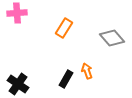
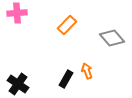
orange rectangle: moved 3 px right, 3 px up; rotated 12 degrees clockwise
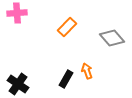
orange rectangle: moved 2 px down
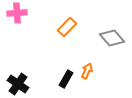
orange arrow: rotated 42 degrees clockwise
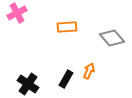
pink cross: rotated 24 degrees counterclockwise
orange rectangle: rotated 42 degrees clockwise
orange arrow: moved 2 px right
black cross: moved 10 px right
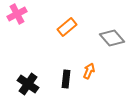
pink cross: moved 1 px down
orange rectangle: rotated 36 degrees counterclockwise
black rectangle: rotated 24 degrees counterclockwise
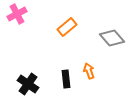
orange arrow: rotated 42 degrees counterclockwise
black rectangle: rotated 12 degrees counterclockwise
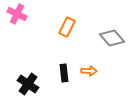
pink cross: rotated 36 degrees counterclockwise
orange rectangle: rotated 24 degrees counterclockwise
orange arrow: rotated 112 degrees clockwise
black rectangle: moved 2 px left, 6 px up
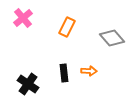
pink cross: moved 6 px right, 4 px down; rotated 24 degrees clockwise
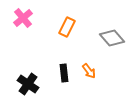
orange arrow: rotated 49 degrees clockwise
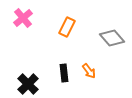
black cross: rotated 10 degrees clockwise
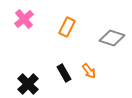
pink cross: moved 1 px right, 1 px down
gray diamond: rotated 30 degrees counterclockwise
black rectangle: rotated 24 degrees counterclockwise
